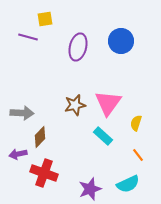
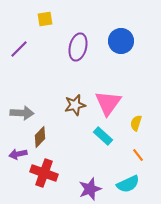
purple line: moved 9 px left, 12 px down; rotated 60 degrees counterclockwise
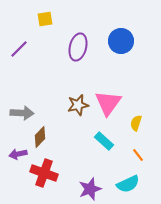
brown star: moved 3 px right
cyan rectangle: moved 1 px right, 5 px down
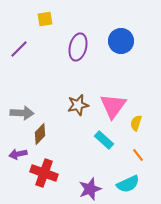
pink triangle: moved 5 px right, 3 px down
brown diamond: moved 3 px up
cyan rectangle: moved 1 px up
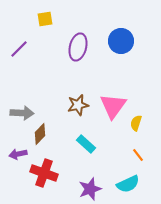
cyan rectangle: moved 18 px left, 4 px down
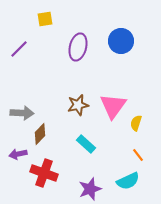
cyan semicircle: moved 3 px up
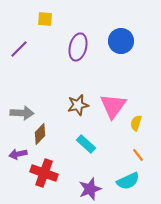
yellow square: rotated 14 degrees clockwise
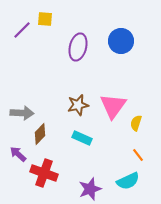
purple line: moved 3 px right, 19 px up
cyan rectangle: moved 4 px left, 6 px up; rotated 18 degrees counterclockwise
purple arrow: rotated 54 degrees clockwise
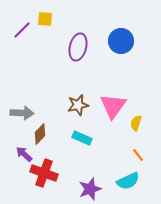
purple arrow: moved 6 px right
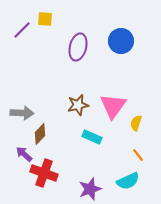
cyan rectangle: moved 10 px right, 1 px up
